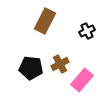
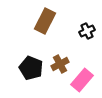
black pentagon: rotated 15 degrees clockwise
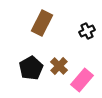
brown rectangle: moved 3 px left, 2 px down
brown cross: moved 1 px left, 2 px down; rotated 18 degrees counterclockwise
black pentagon: rotated 20 degrees clockwise
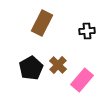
black cross: rotated 21 degrees clockwise
brown cross: moved 1 px left, 1 px up
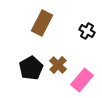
black cross: rotated 35 degrees clockwise
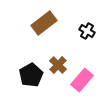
brown rectangle: moved 2 px right; rotated 25 degrees clockwise
black pentagon: moved 7 px down
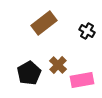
black pentagon: moved 2 px left, 2 px up
pink rectangle: rotated 40 degrees clockwise
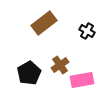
brown cross: moved 2 px right; rotated 12 degrees clockwise
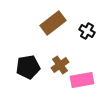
brown rectangle: moved 9 px right
black pentagon: moved 1 px left, 6 px up; rotated 20 degrees clockwise
